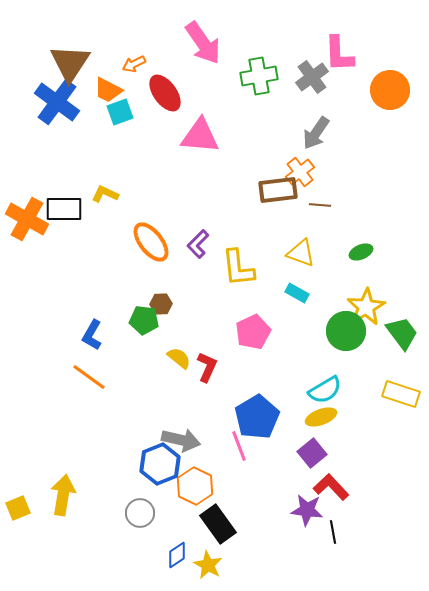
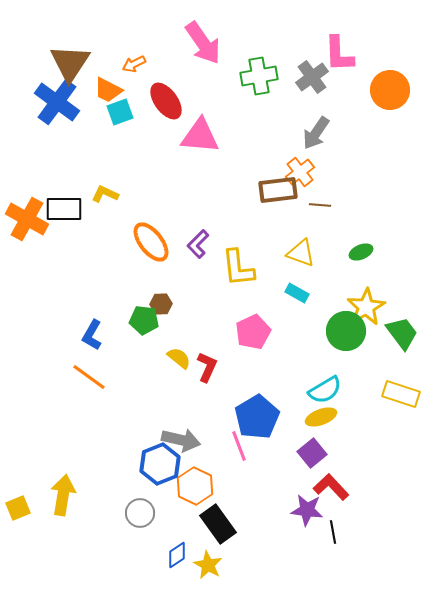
red ellipse at (165, 93): moved 1 px right, 8 px down
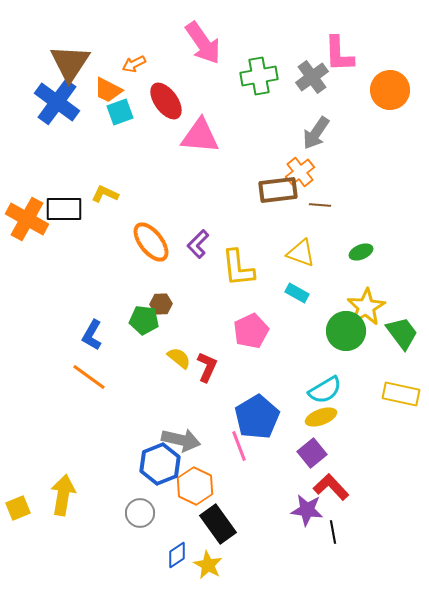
pink pentagon at (253, 332): moved 2 px left, 1 px up
yellow rectangle at (401, 394): rotated 6 degrees counterclockwise
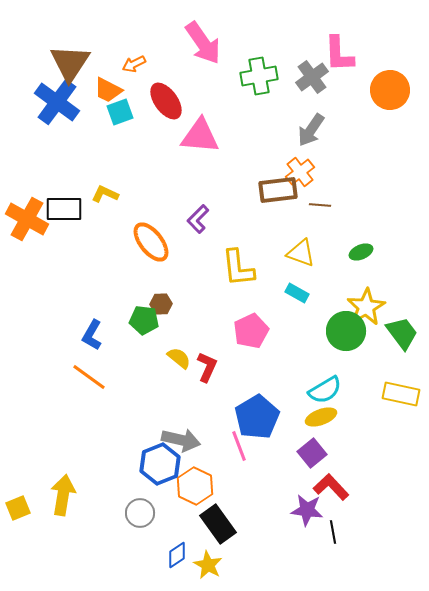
gray arrow at (316, 133): moved 5 px left, 3 px up
purple L-shape at (198, 244): moved 25 px up
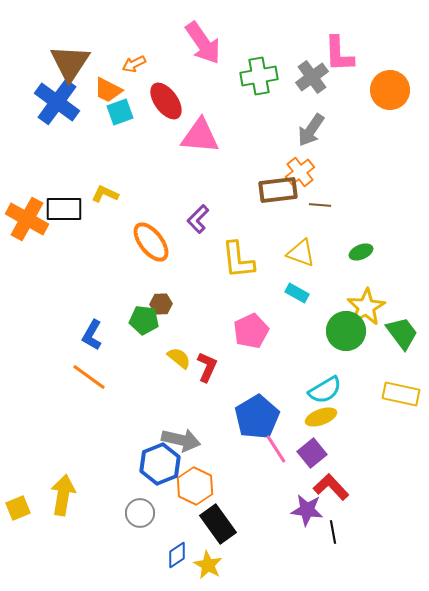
yellow L-shape at (238, 268): moved 8 px up
pink line at (239, 446): moved 37 px right, 3 px down; rotated 12 degrees counterclockwise
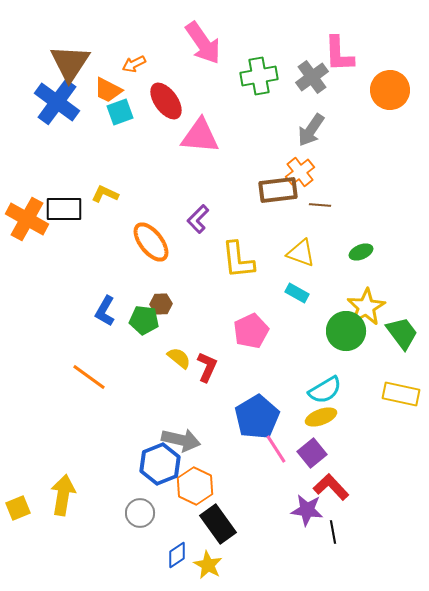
blue L-shape at (92, 335): moved 13 px right, 24 px up
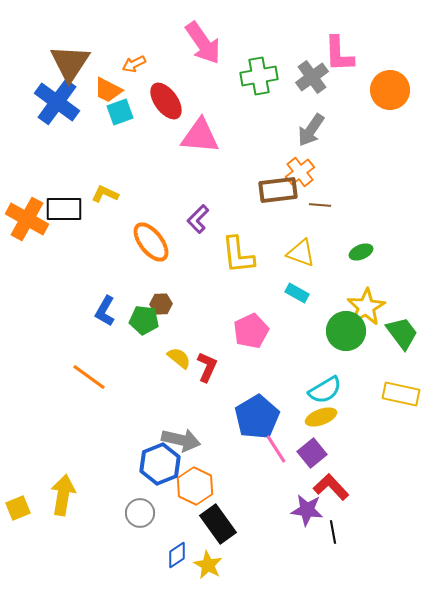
yellow L-shape at (238, 260): moved 5 px up
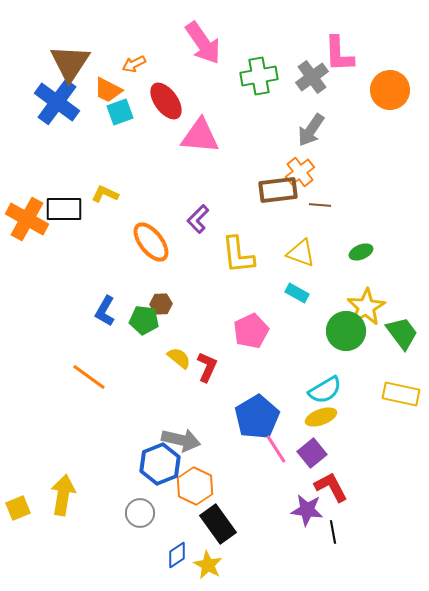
red L-shape at (331, 487): rotated 15 degrees clockwise
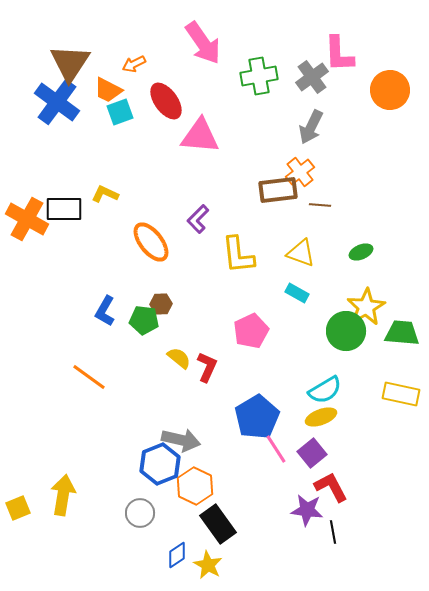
gray arrow at (311, 130): moved 3 px up; rotated 8 degrees counterclockwise
green trapezoid at (402, 333): rotated 48 degrees counterclockwise
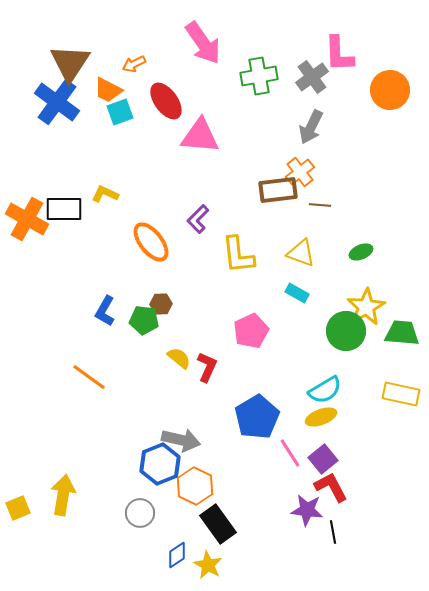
pink line at (276, 449): moved 14 px right, 4 px down
purple square at (312, 453): moved 11 px right, 6 px down
